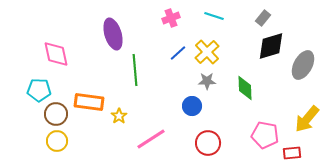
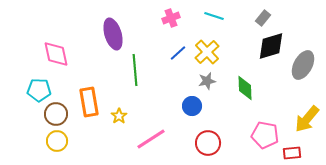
gray star: rotated 12 degrees counterclockwise
orange rectangle: rotated 72 degrees clockwise
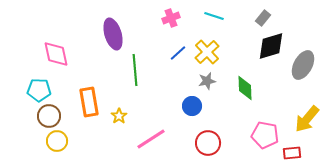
brown circle: moved 7 px left, 2 px down
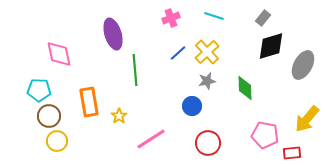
pink diamond: moved 3 px right
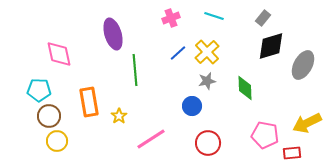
yellow arrow: moved 4 px down; rotated 24 degrees clockwise
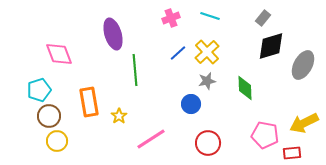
cyan line: moved 4 px left
pink diamond: rotated 8 degrees counterclockwise
cyan pentagon: rotated 20 degrees counterclockwise
blue circle: moved 1 px left, 2 px up
yellow arrow: moved 3 px left
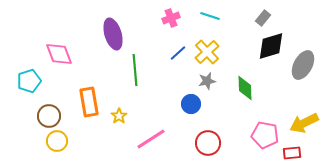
cyan pentagon: moved 10 px left, 9 px up
